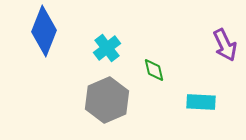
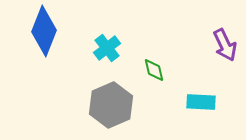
gray hexagon: moved 4 px right, 5 px down
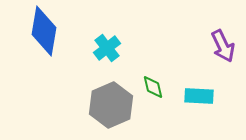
blue diamond: rotated 12 degrees counterclockwise
purple arrow: moved 2 px left, 1 px down
green diamond: moved 1 px left, 17 px down
cyan rectangle: moved 2 px left, 6 px up
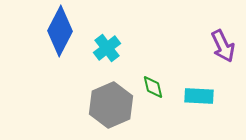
blue diamond: moved 16 px right; rotated 18 degrees clockwise
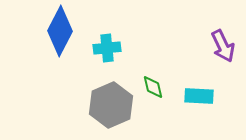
cyan cross: rotated 32 degrees clockwise
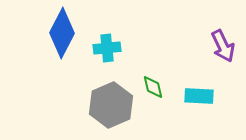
blue diamond: moved 2 px right, 2 px down
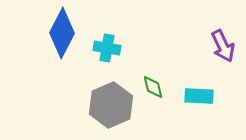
cyan cross: rotated 16 degrees clockwise
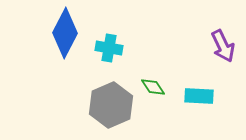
blue diamond: moved 3 px right
cyan cross: moved 2 px right
green diamond: rotated 20 degrees counterclockwise
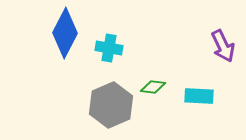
green diamond: rotated 50 degrees counterclockwise
